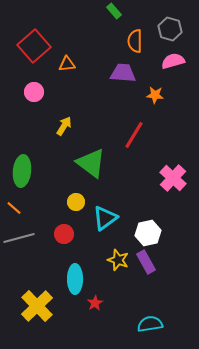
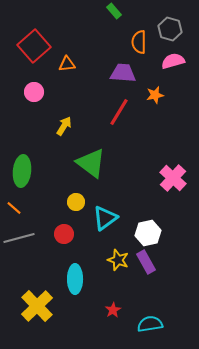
orange semicircle: moved 4 px right, 1 px down
orange star: rotated 18 degrees counterclockwise
red line: moved 15 px left, 23 px up
red star: moved 18 px right, 7 px down
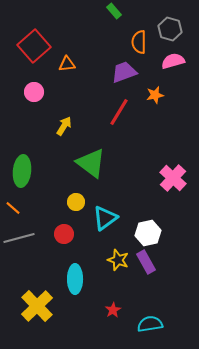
purple trapezoid: moved 1 px right, 1 px up; rotated 24 degrees counterclockwise
orange line: moved 1 px left
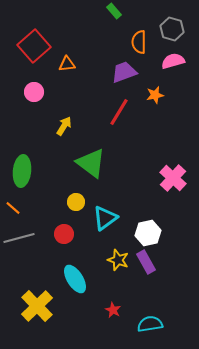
gray hexagon: moved 2 px right
cyan ellipse: rotated 32 degrees counterclockwise
red star: rotated 14 degrees counterclockwise
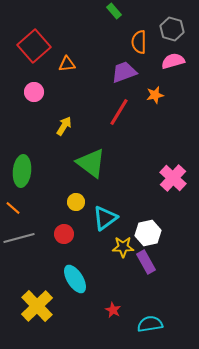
yellow star: moved 5 px right, 13 px up; rotated 20 degrees counterclockwise
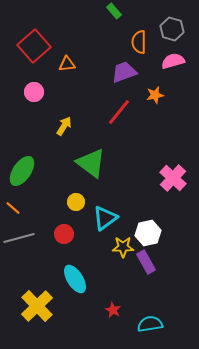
red line: rotated 8 degrees clockwise
green ellipse: rotated 28 degrees clockwise
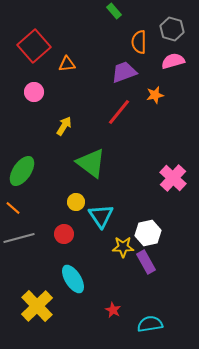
cyan triangle: moved 4 px left, 2 px up; rotated 28 degrees counterclockwise
cyan ellipse: moved 2 px left
